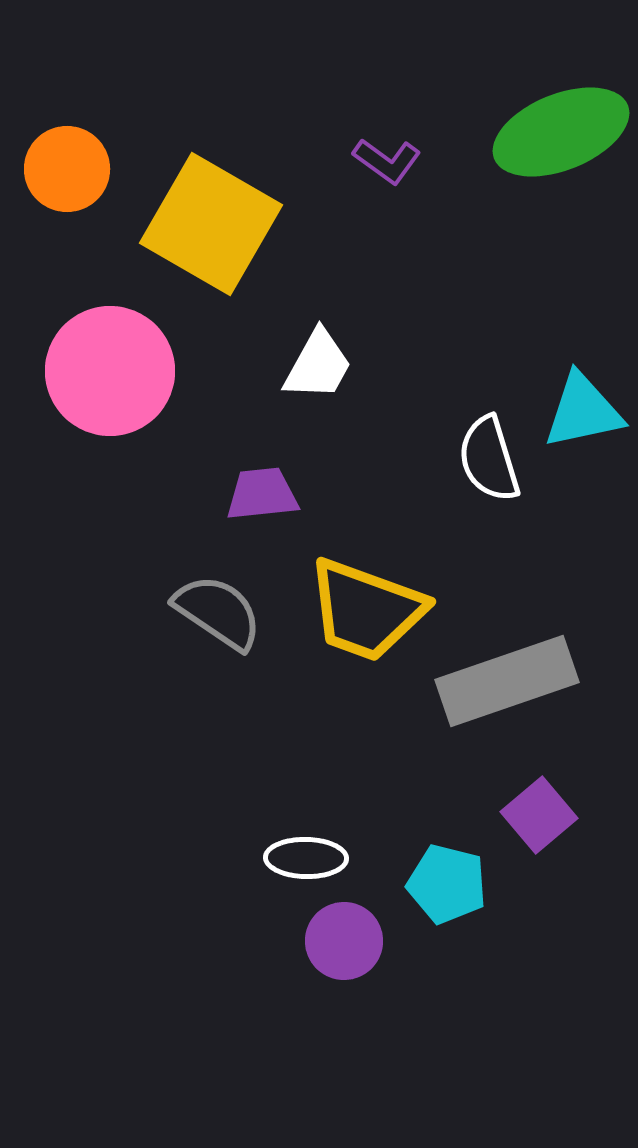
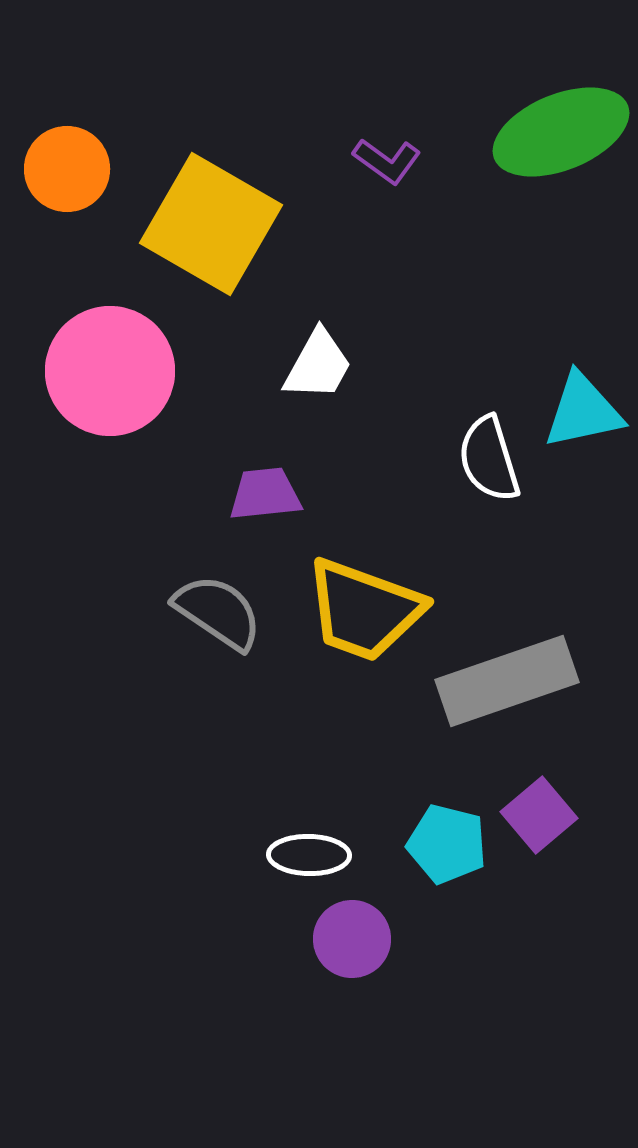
purple trapezoid: moved 3 px right
yellow trapezoid: moved 2 px left
white ellipse: moved 3 px right, 3 px up
cyan pentagon: moved 40 px up
purple circle: moved 8 px right, 2 px up
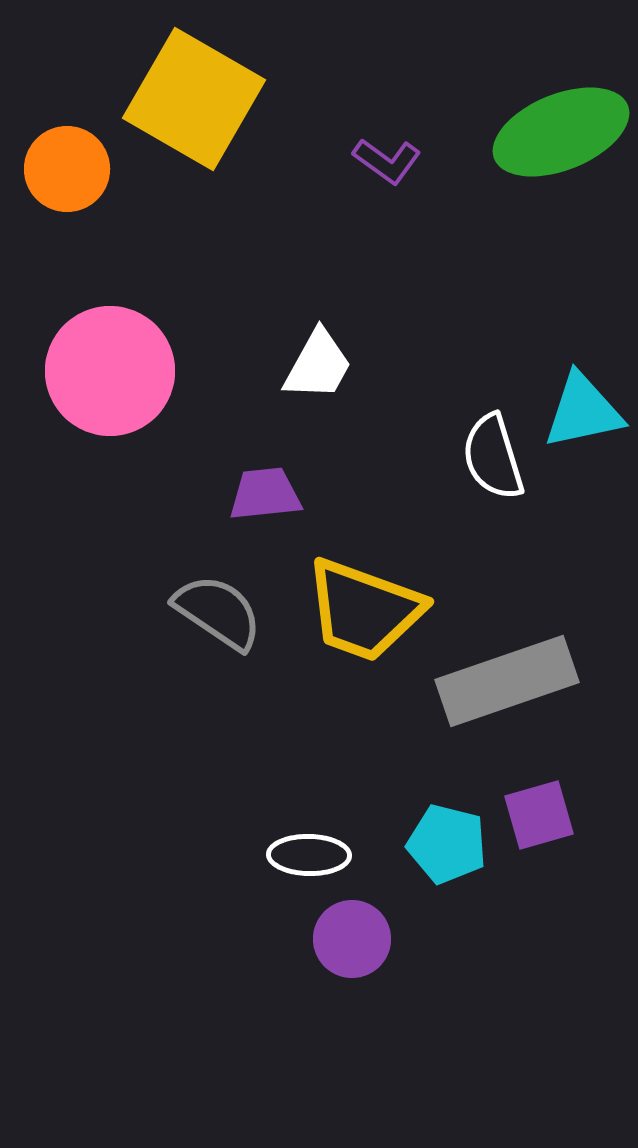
yellow square: moved 17 px left, 125 px up
white semicircle: moved 4 px right, 2 px up
purple square: rotated 24 degrees clockwise
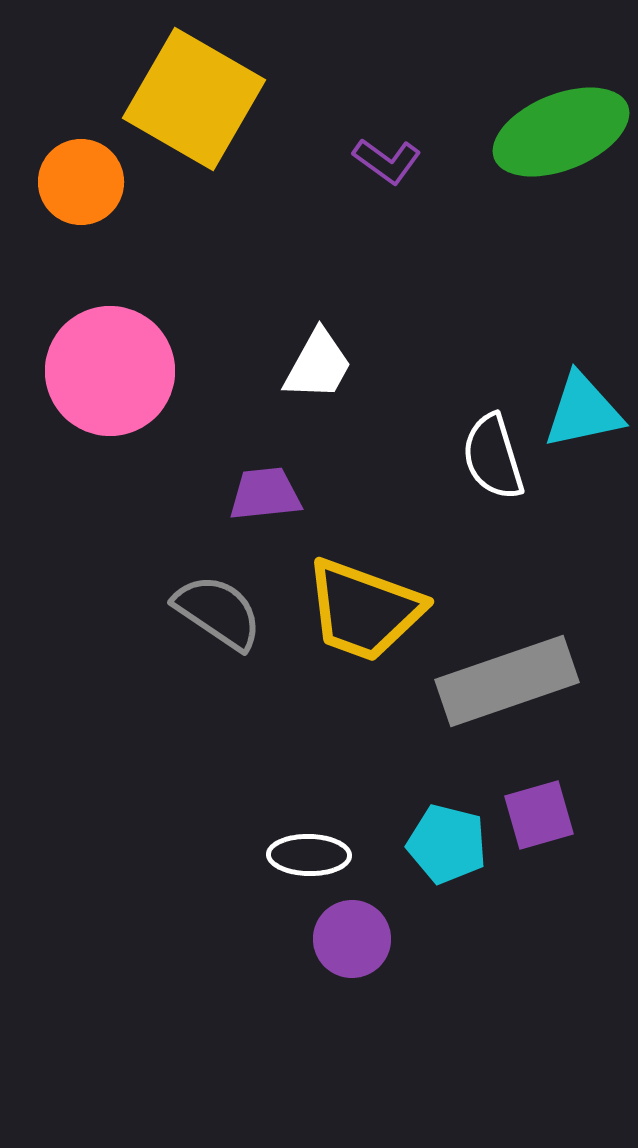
orange circle: moved 14 px right, 13 px down
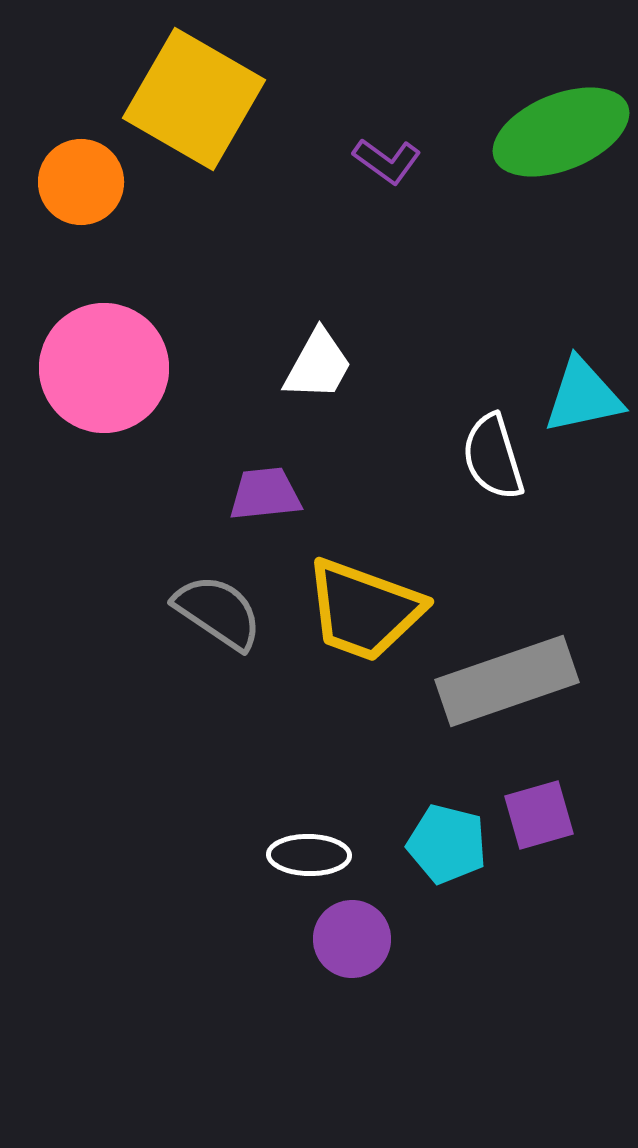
pink circle: moved 6 px left, 3 px up
cyan triangle: moved 15 px up
